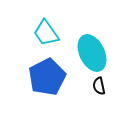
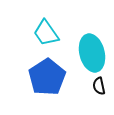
cyan ellipse: rotated 12 degrees clockwise
blue pentagon: rotated 6 degrees counterclockwise
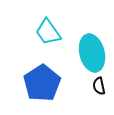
cyan trapezoid: moved 2 px right, 1 px up
blue pentagon: moved 5 px left, 6 px down
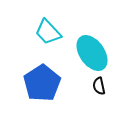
cyan trapezoid: rotated 8 degrees counterclockwise
cyan ellipse: rotated 21 degrees counterclockwise
